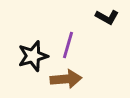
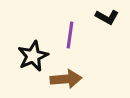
purple line: moved 2 px right, 10 px up; rotated 8 degrees counterclockwise
black star: rotated 8 degrees counterclockwise
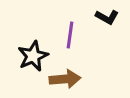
brown arrow: moved 1 px left
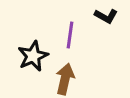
black L-shape: moved 1 px left, 1 px up
brown arrow: rotated 72 degrees counterclockwise
